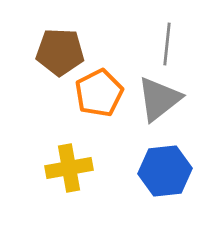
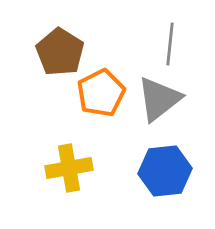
gray line: moved 3 px right
brown pentagon: rotated 30 degrees clockwise
orange pentagon: moved 2 px right
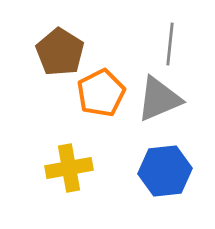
gray triangle: rotated 15 degrees clockwise
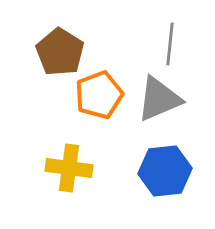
orange pentagon: moved 2 px left, 2 px down; rotated 6 degrees clockwise
yellow cross: rotated 18 degrees clockwise
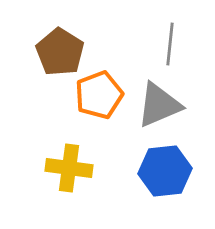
gray triangle: moved 6 px down
